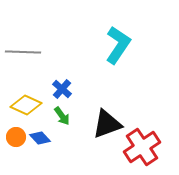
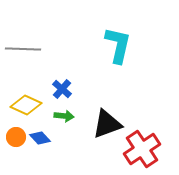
cyan L-shape: rotated 21 degrees counterclockwise
gray line: moved 3 px up
green arrow: moved 2 px right; rotated 48 degrees counterclockwise
red cross: moved 2 px down
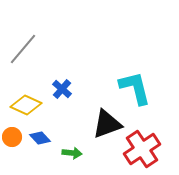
cyan L-shape: moved 17 px right, 43 px down; rotated 27 degrees counterclockwise
gray line: rotated 52 degrees counterclockwise
green arrow: moved 8 px right, 37 px down
orange circle: moved 4 px left
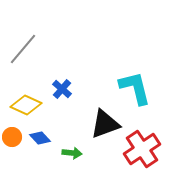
black triangle: moved 2 px left
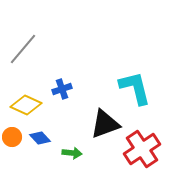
blue cross: rotated 30 degrees clockwise
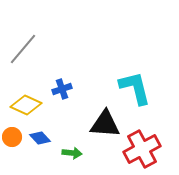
black triangle: rotated 24 degrees clockwise
red cross: rotated 6 degrees clockwise
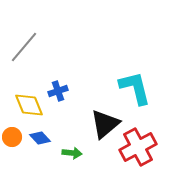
gray line: moved 1 px right, 2 px up
blue cross: moved 4 px left, 2 px down
yellow diamond: moved 3 px right; rotated 44 degrees clockwise
black triangle: rotated 44 degrees counterclockwise
red cross: moved 4 px left, 2 px up
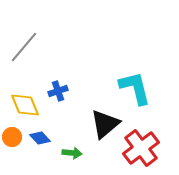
yellow diamond: moved 4 px left
red cross: moved 3 px right, 1 px down; rotated 9 degrees counterclockwise
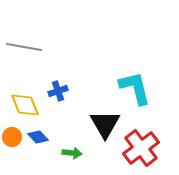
gray line: rotated 60 degrees clockwise
black triangle: rotated 20 degrees counterclockwise
blue diamond: moved 2 px left, 1 px up
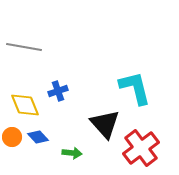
black triangle: rotated 12 degrees counterclockwise
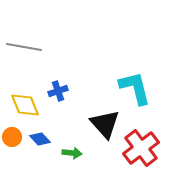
blue diamond: moved 2 px right, 2 px down
